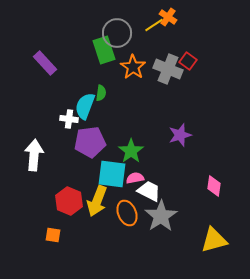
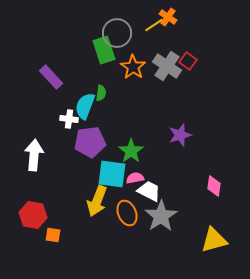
purple rectangle: moved 6 px right, 14 px down
gray cross: moved 1 px left, 3 px up; rotated 12 degrees clockwise
red hexagon: moved 36 px left, 14 px down; rotated 12 degrees counterclockwise
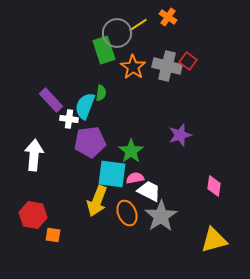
yellow line: moved 16 px left
gray cross: rotated 20 degrees counterclockwise
purple rectangle: moved 23 px down
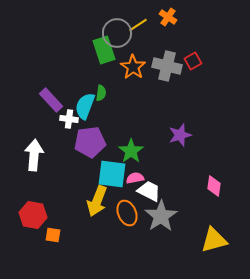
red square: moved 5 px right; rotated 24 degrees clockwise
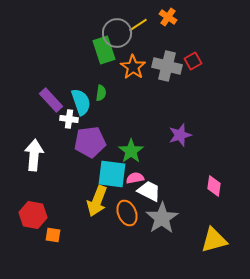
cyan semicircle: moved 4 px left, 4 px up; rotated 140 degrees clockwise
gray star: moved 1 px right, 2 px down
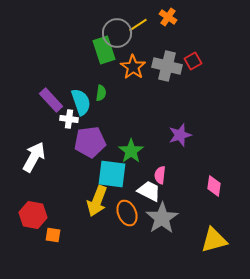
white arrow: moved 2 px down; rotated 24 degrees clockwise
pink semicircle: moved 25 px right, 3 px up; rotated 72 degrees counterclockwise
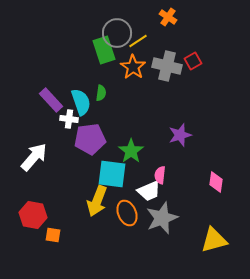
yellow line: moved 16 px down
purple pentagon: moved 3 px up
white arrow: rotated 12 degrees clockwise
pink diamond: moved 2 px right, 4 px up
white trapezoid: rotated 130 degrees clockwise
gray star: rotated 12 degrees clockwise
